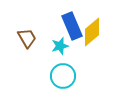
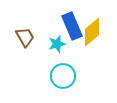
brown trapezoid: moved 2 px left, 1 px up
cyan star: moved 3 px left, 2 px up
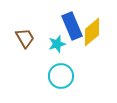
brown trapezoid: moved 1 px down
cyan circle: moved 2 px left
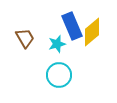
cyan circle: moved 2 px left, 1 px up
